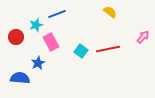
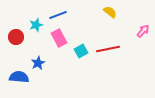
blue line: moved 1 px right, 1 px down
pink arrow: moved 6 px up
pink rectangle: moved 8 px right, 4 px up
cyan square: rotated 24 degrees clockwise
blue semicircle: moved 1 px left, 1 px up
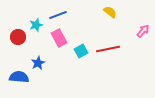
red circle: moved 2 px right
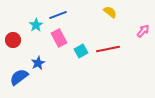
cyan star: rotated 16 degrees counterclockwise
red circle: moved 5 px left, 3 px down
blue semicircle: rotated 42 degrees counterclockwise
